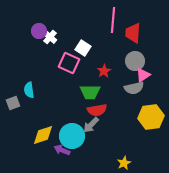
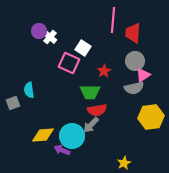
yellow diamond: rotated 15 degrees clockwise
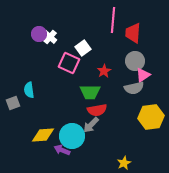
purple circle: moved 3 px down
white square: rotated 21 degrees clockwise
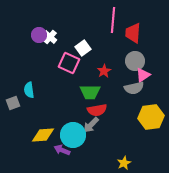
purple circle: moved 1 px down
cyan circle: moved 1 px right, 1 px up
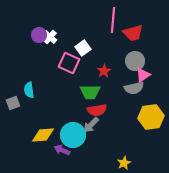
red trapezoid: rotated 110 degrees counterclockwise
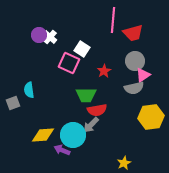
white square: moved 1 px left, 1 px down; rotated 21 degrees counterclockwise
green trapezoid: moved 4 px left, 3 px down
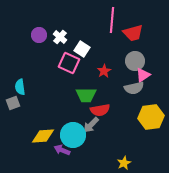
pink line: moved 1 px left
white cross: moved 10 px right
cyan semicircle: moved 9 px left, 3 px up
red semicircle: moved 3 px right
yellow diamond: moved 1 px down
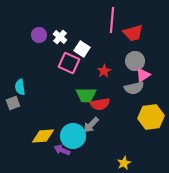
red semicircle: moved 6 px up
cyan circle: moved 1 px down
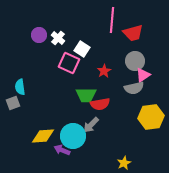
white cross: moved 2 px left, 1 px down
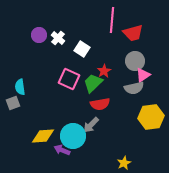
pink square: moved 16 px down
green trapezoid: moved 7 px right, 12 px up; rotated 135 degrees clockwise
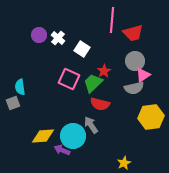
red semicircle: rotated 24 degrees clockwise
gray arrow: rotated 102 degrees clockwise
